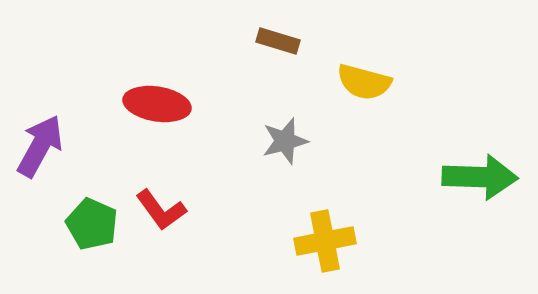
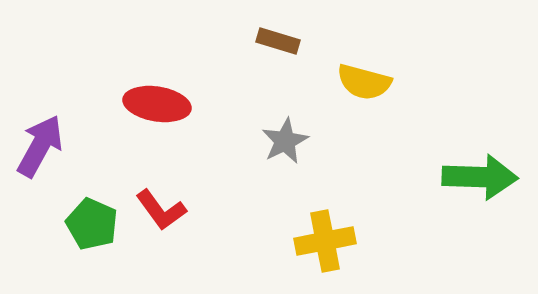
gray star: rotated 12 degrees counterclockwise
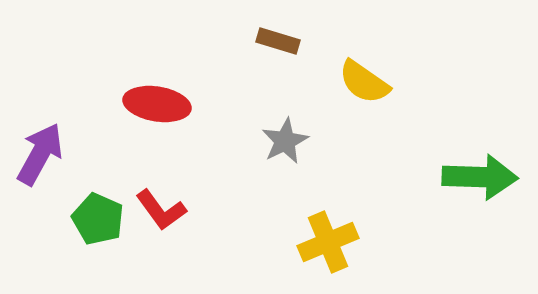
yellow semicircle: rotated 20 degrees clockwise
purple arrow: moved 8 px down
green pentagon: moved 6 px right, 5 px up
yellow cross: moved 3 px right, 1 px down; rotated 12 degrees counterclockwise
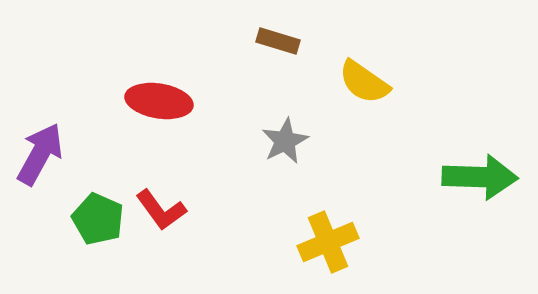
red ellipse: moved 2 px right, 3 px up
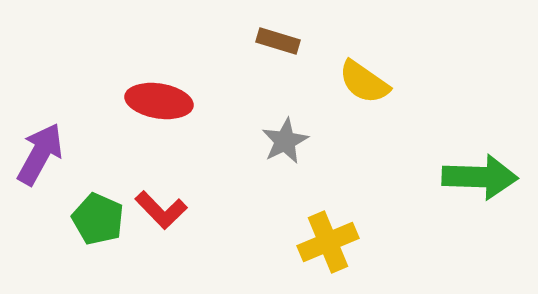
red L-shape: rotated 8 degrees counterclockwise
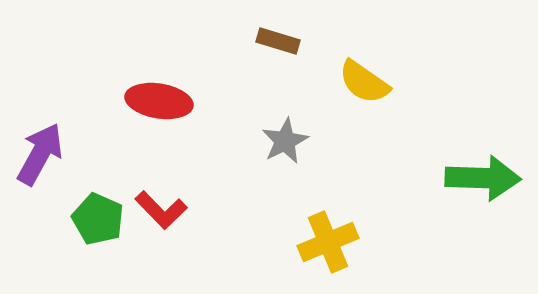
green arrow: moved 3 px right, 1 px down
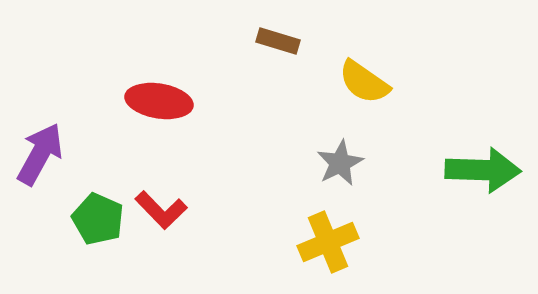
gray star: moved 55 px right, 22 px down
green arrow: moved 8 px up
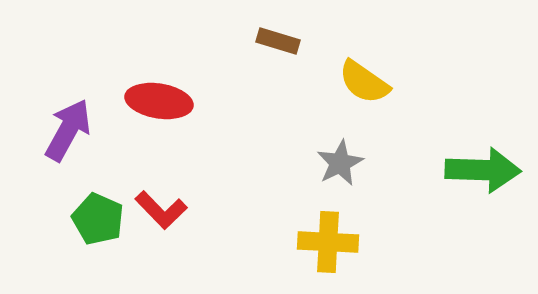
purple arrow: moved 28 px right, 24 px up
yellow cross: rotated 26 degrees clockwise
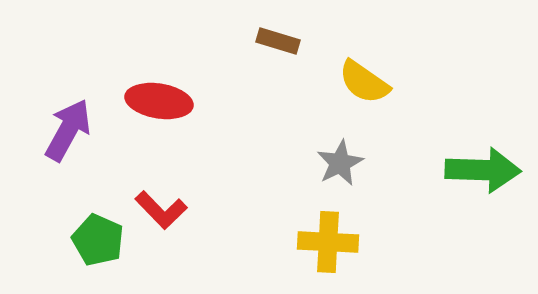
green pentagon: moved 21 px down
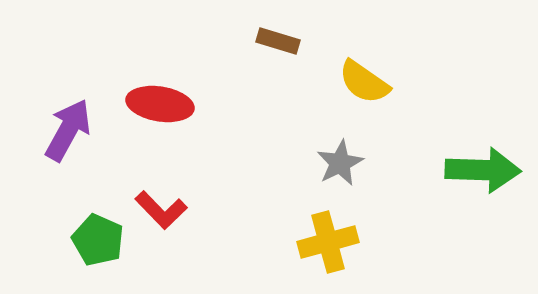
red ellipse: moved 1 px right, 3 px down
yellow cross: rotated 18 degrees counterclockwise
